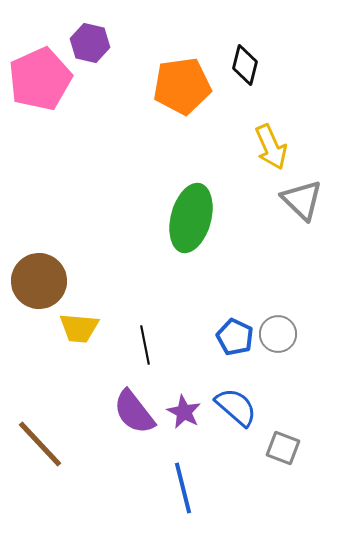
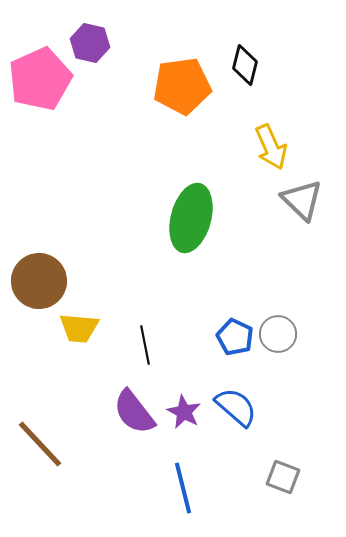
gray square: moved 29 px down
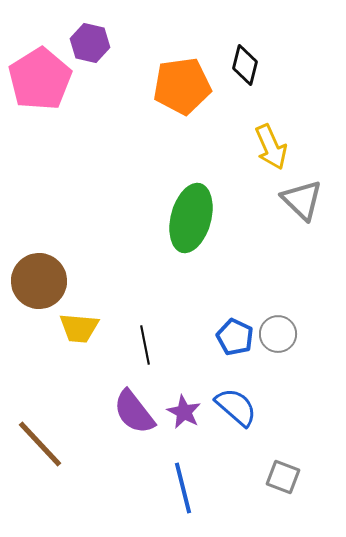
pink pentagon: rotated 8 degrees counterclockwise
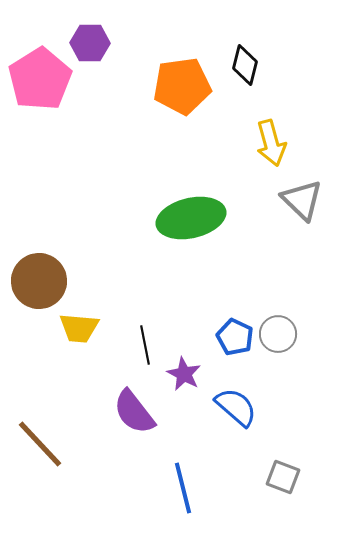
purple hexagon: rotated 12 degrees counterclockwise
yellow arrow: moved 4 px up; rotated 9 degrees clockwise
green ellipse: rotated 62 degrees clockwise
purple star: moved 38 px up
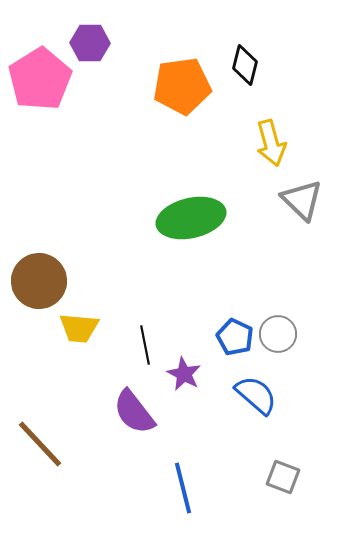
blue semicircle: moved 20 px right, 12 px up
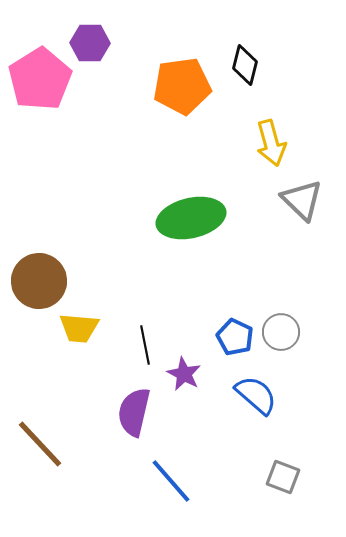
gray circle: moved 3 px right, 2 px up
purple semicircle: rotated 51 degrees clockwise
blue line: moved 12 px left, 7 px up; rotated 27 degrees counterclockwise
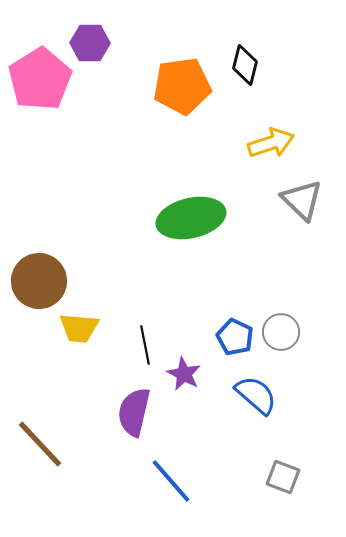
yellow arrow: rotated 93 degrees counterclockwise
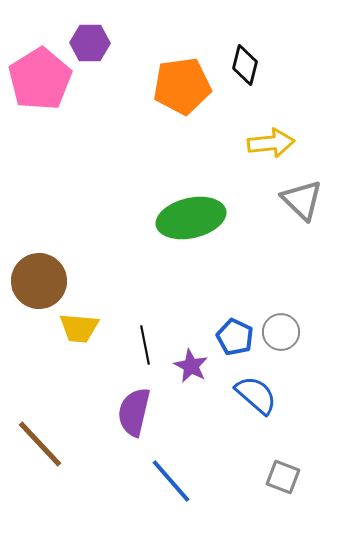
yellow arrow: rotated 12 degrees clockwise
purple star: moved 7 px right, 8 px up
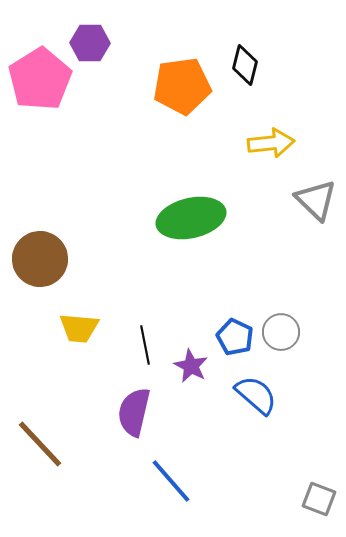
gray triangle: moved 14 px right
brown circle: moved 1 px right, 22 px up
gray square: moved 36 px right, 22 px down
